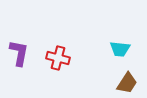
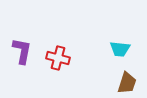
purple L-shape: moved 3 px right, 2 px up
brown trapezoid: rotated 15 degrees counterclockwise
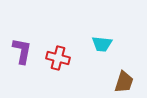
cyan trapezoid: moved 18 px left, 5 px up
brown trapezoid: moved 3 px left, 1 px up
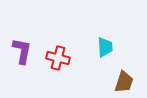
cyan trapezoid: moved 3 px right, 3 px down; rotated 100 degrees counterclockwise
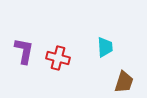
purple L-shape: moved 2 px right
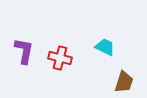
cyan trapezoid: rotated 60 degrees counterclockwise
red cross: moved 2 px right
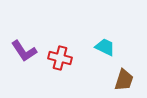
purple L-shape: rotated 136 degrees clockwise
brown trapezoid: moved 2 px up
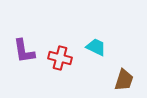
cyan trapezoid: moved 9 px left
purple L-shape: rotated 24 degrees clockwise
